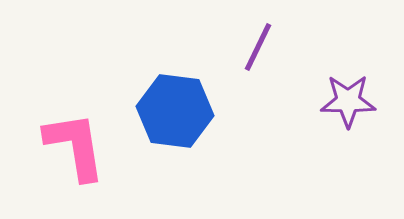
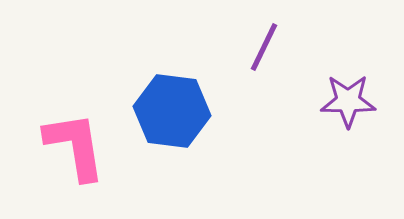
purple line: moved 6 px right
blue hexagon: moved 3 px left
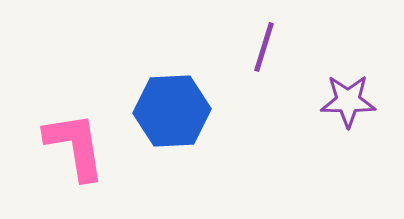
purple line: rotated 9 degrees counterclockwise
blue hexagon: rotated 10 degrees counterclockwise
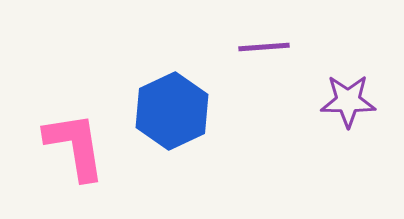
purple line: rotated 69 degrees clockwise
blue hexagon: rotated 22 degrees counterclockwise
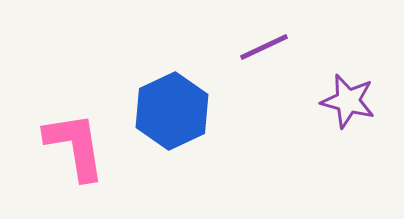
purple line: rotated 21 degrees counterclockwise
purple star: rotated 14 degrees clockwise
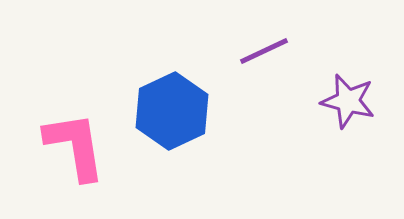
purple line: moved 4 px down
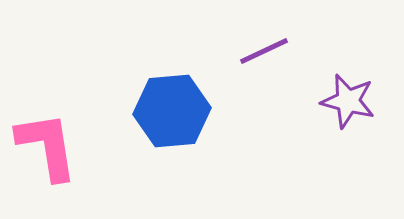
blue hexagon: rotated 20 degrees clockwise
pink L-shape: moved 28 px left
